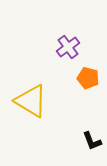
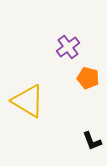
yellow triangle: moved 3 px left
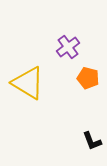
yellow triangle: moved 18 px up
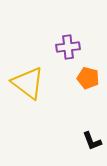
purple cross: rotated 30 degrees clockwise
yellow triangle: rotated 6 degrees clockwise
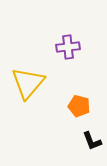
orange pentagon: moved 9 px left, 28 px down
yellow triangle: rotated 33 degrees clockwise
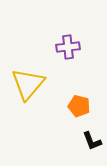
yellow triangle: moved 1 px down
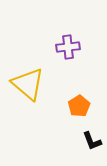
yellow triangle: rotated 30 degrees counterclockwise
orange pentagon: rotated 25 degrees clockwise
